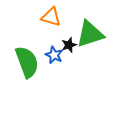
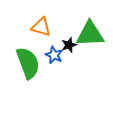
orange triangle: moved 10 px left, 10 px down
green triangle: rotated 16 degrees clockwise
green semicircle: moved 1 px right, 1 px down
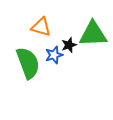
green triangle: moved 3 px right
blue star: rotated 30 degrees clockwise
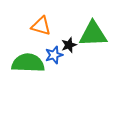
orange triangle: moved 1 px up
green semicircle: rotated 68 degrees counterclockwise
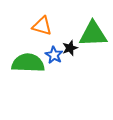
orange triangle: moved 1 px right
black star: moved 1 px right, 3 px down
blue star: rotated 24 degrees counterclockwise
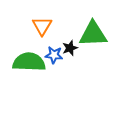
orange triangle: rotated 45 degrees clockwise
blue star: rotated 24 degrees counterclockwise
green semicircle: moved 1 px right, 1 px up
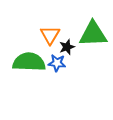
orange triangle: moved 8 px right, 9 px down
black star: moved 3 px left, 1 px up
blue star: moved 3 px right, 8 px down
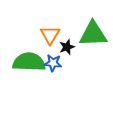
blue star: moved 4 px left
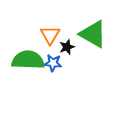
green triangle: rotated 32 degrees clockwise
green semicircle: moved 1 px left, 2 px up
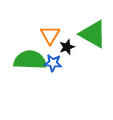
green semicircle: moved 2 px right
